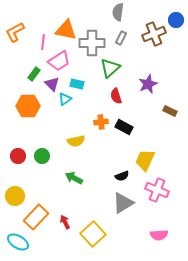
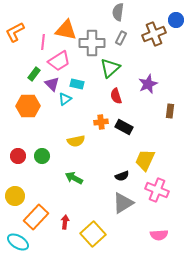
brown rectangle: rotated 72 degrees clockwise
red arrow: rotated 32 degrees clockwise
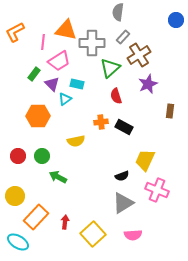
brown cross: moved 15 px left, 21 px down; rotated 10 degrees counterclockwise
gray rectangle: moved 2 px right, 1 px up; rotated 16 degrees clockwise
orange hexagon: moved 10 px right, 10 px down
green arrow: moved 16 px left, 1 px up
pink semicircle: moved 26 px left
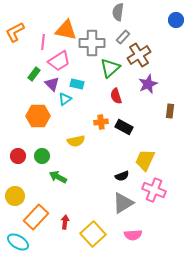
pink cross: moved 3 px left
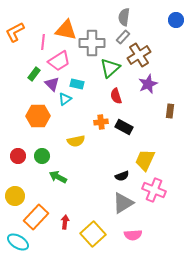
gray semicircle: moved 6 px right, 5 px down
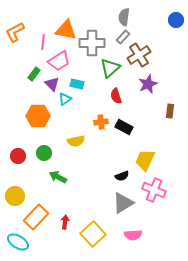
green circle: moved 2 px right, 3 px up
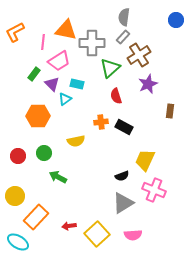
red arrow: moved 4 px right, 4 px down; rotated 104 degrees counterclockwise
yellow square: moved 4 px right
